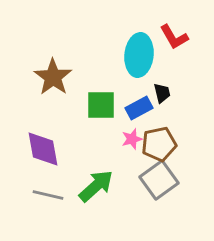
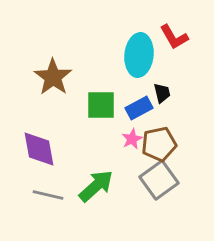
pink star: rotated 10 degrees counterclockwise
purple diamond: moved 4 px left
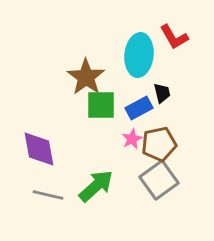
brown star: moved 33 px right
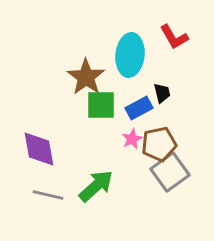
cyan ellipse: moved 9 px left
gray square: moved 11 px right, 8 px up
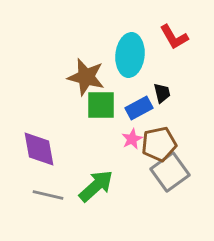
brown star: rotated 21 degrees counterclockwise
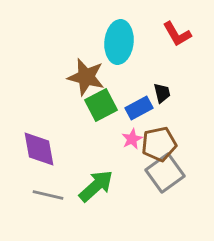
red L-shape: moved 3 px right, 3 px up
cyan ellipse: moved 11 px left, 13 px up
green square: rotated 28 degrees counterclockwise
gray square: moved 5 px left, 1 px down
